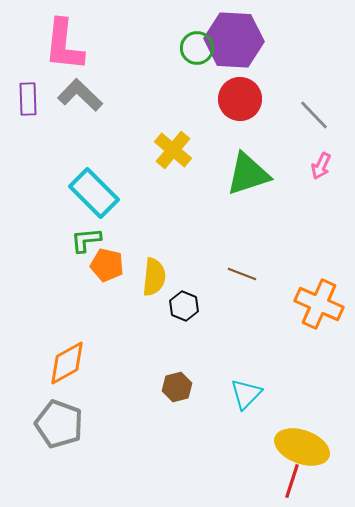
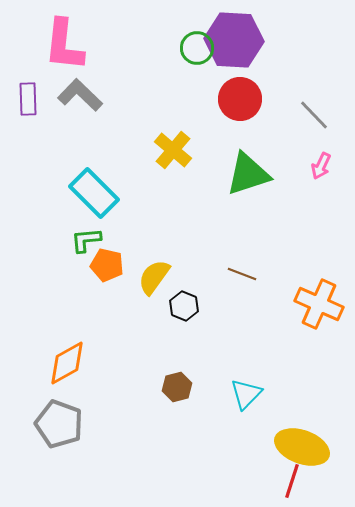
yellow semicircle: rotated 150 degrees counterclockwise
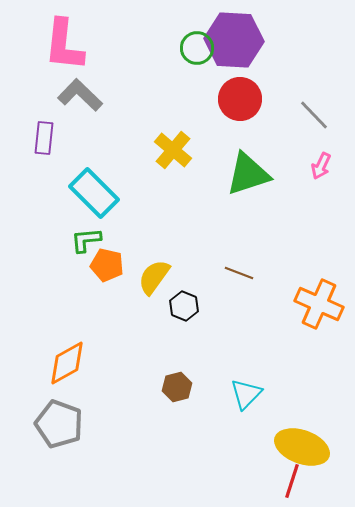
purple rectangle: moved 16 px right, 39 px down; rotated 8 degrees clockwise
brown line: moved 3 px left, 1 px up
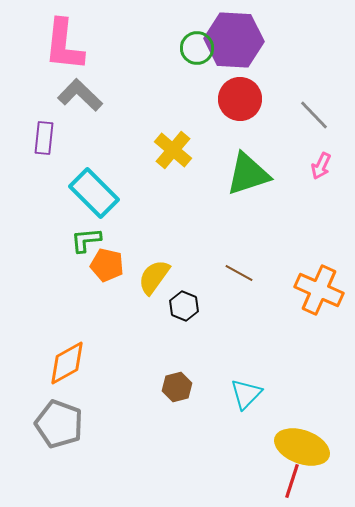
brown line: rotated 8 degrees clockwise
orange cross: moved 14 px up
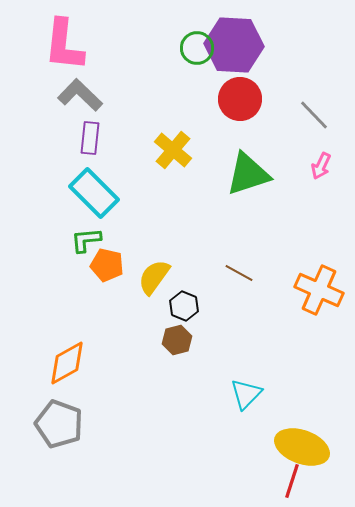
purple hexagon: moved 5 px down
purple rectangle: moved 46 px right
brown hexagon: moved 47 px up
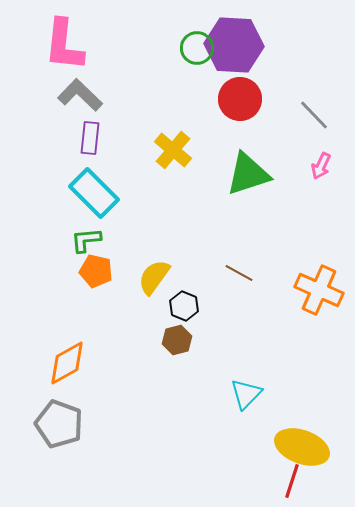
orange pentagon: moved 11 px left, 6 px down
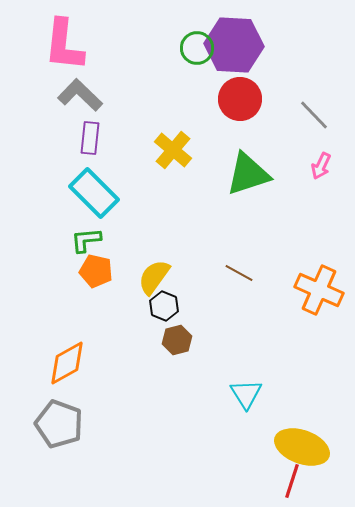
black hexagon: moved 20 px left
cyan triangle: rotated 16 degrees counterclockwise
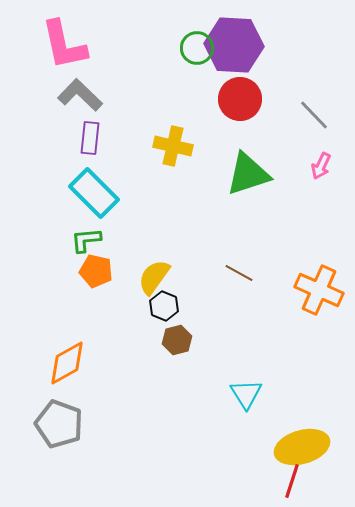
pink L-shape: rotated 18 degrees counterclockwise
yellow cross: moved 4 px up; rotated 27 degrees counterclockwise
yellow ellipse: rotated 36 degrees counterclockwise
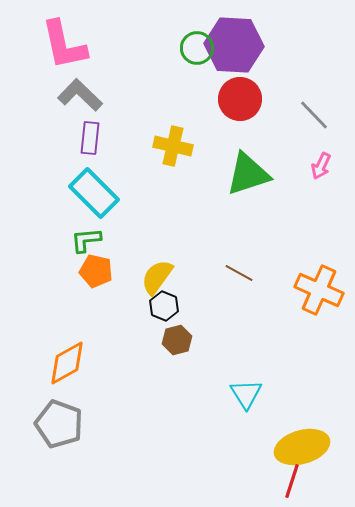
yellow semicircle: moved 3 px right
